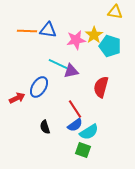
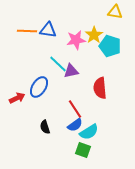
cyan line: rotated 18 degrees clockwise
red semicircle: moved 1 px left, 1 px down; rotated 20 degrees counterclockwise
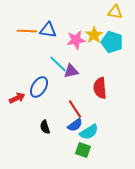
cyan pentagon: moved 2 px right, 4 px up
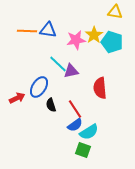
black semicircle: moved 6 px right, 22 px up
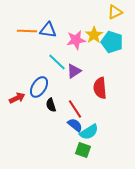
yellow triangle: rotated 35 degrees counterclockwise
cyan line: moved 1 px left, 2 px up
purple triangle: moved 3 px right; rotated 21 degrees counterclockwise
blue semicircle: rotated 105 degrees counterclockwise
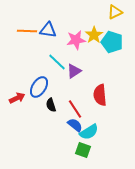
red semicircle: moved 7 px down
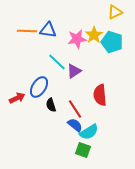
pink star: moved 1 px right, 1 px up
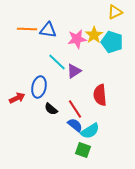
orange line: moved 2 px up
blue ellipse: rotated 20 degrees counterclockwise
black semicircle: moved 4 px down; rotated 32 degrees counterclockwise
cyan semicircle: moved 1 px right, 1 px up
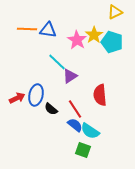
pink star: moved 1 px down; rotated 30 degrees counterclockwise
purple triangle: moved 4 px left, 5 px down
blue ellipse: moved 3 px left, 8 px down
cyan semicircle: rotated 66 degrees clockwise
